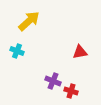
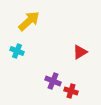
red triangle: rotated 21 degrees counterclockwise
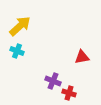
yellow arrow: moved 9 px left, 5 px down
red triangle: moved 2 px right, 5 px down; rotated 21 degrees clockwise
red cross: moved 2 px left, 2 px down
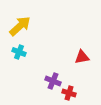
cyan cross: moved 2 px right, 1 px down
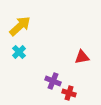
cyan cross: rotated 24 degrees clockwise
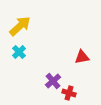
purple cross: rotated 28 degrees clockwise
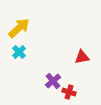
yellow arrow: moved 1 px left, 2 px down
red cross: moved 1 px up
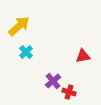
yellow arrow: moved 2 px up
cyan cross: moved 7 px right
red triangle: moved 1 px right, 1 px up
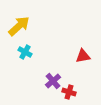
cyan cross: moved 1 px left; rotated 16 degrees counterclockwise
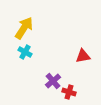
yellow arrow: moved 5 px right, 2 px down; rotated 15 degrees counterclockwise
